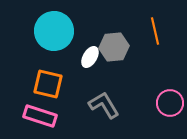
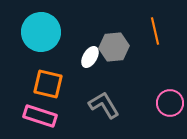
cyan circle: moved 13 px left, 1 px down
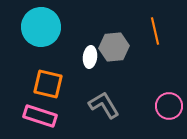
cyan circle: moved 5 px up
white ellipse: rotated 25 degrees counterclockwise
pink circle: moved 1 px left, 3 px down
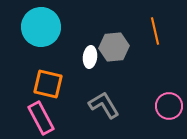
pink rectangle: moved 1 px right, 2 px down; rotated 44 degrees clockwise
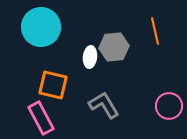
orange square: moved 5 px right, 1 px down
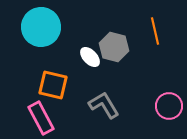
gray hexagon: rotated 20 degrees clockwise
white ellipse: rotated 50 degrees counterclockwise
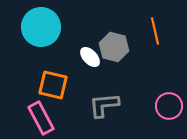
gray L-shape: rotated 64 degrees counterclockwise
